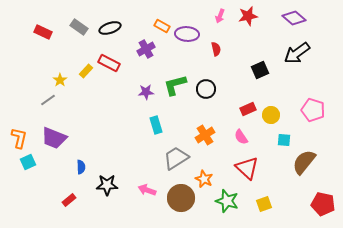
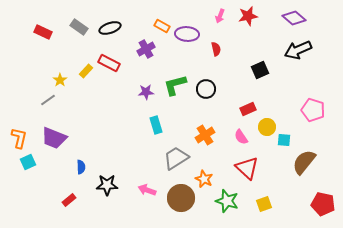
black arrow at (297, 53): moved 1 px right, 3 px up; rotated 12 degrees clockwise
yellow circle at (271, 115): moved 4 px left, 12 px down
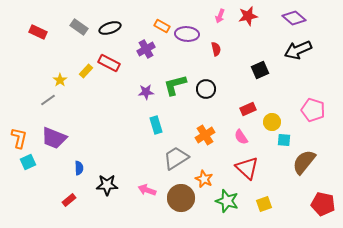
red rectangle at (43, 32): moved 5 px left
yellow circle at (267, 127): moved 5 px right, 5 px up
blue semicircle at (81, 167): moved 2 px left, 1 px down
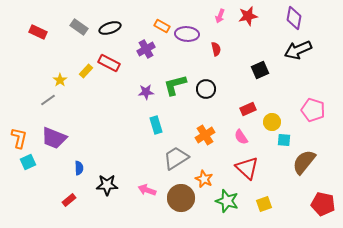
purple diamond at (294, 18): rotated 60 degrees clockwise
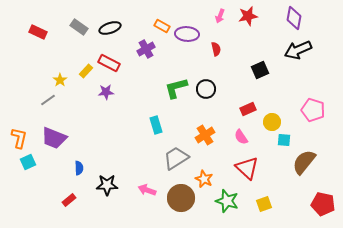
green L-shape at (175, 85): moved 1 px right, 3 px down
purple star at (146, 92): moved 40 px left
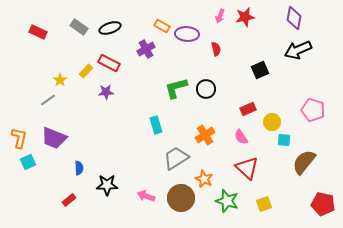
red star at (248, 16): moved 3 px left, 1 px down
pink arrow at (147, 190): moved 1 px left, 6 px down
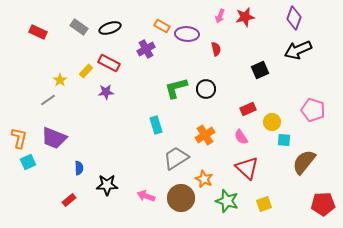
purple diamond at (294, 18): rotated 10 degrees clockwise
red pentagon at (323, 204): rotated 15 degrees counterclockwise
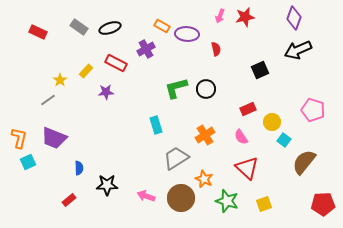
red rectangle at (109, 63): moved 7 px right
cyan square at (284, 140): rotated 32 degrees clockwise
